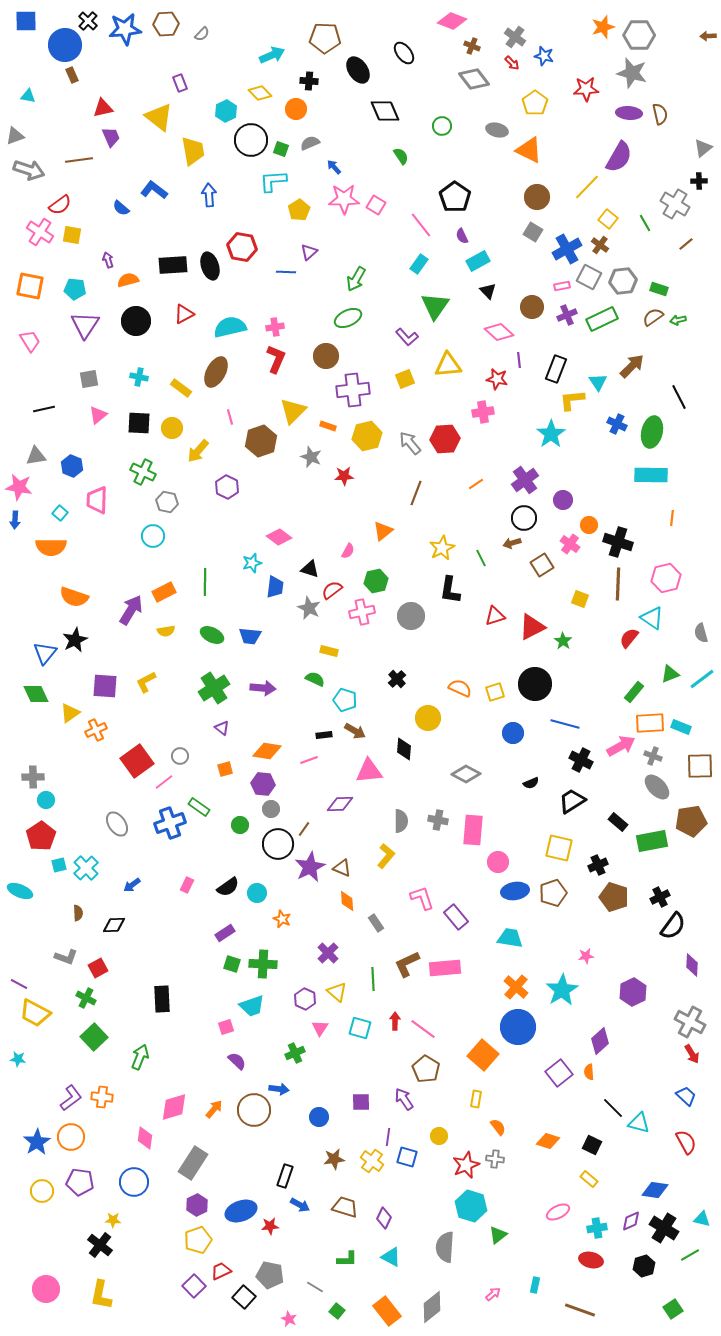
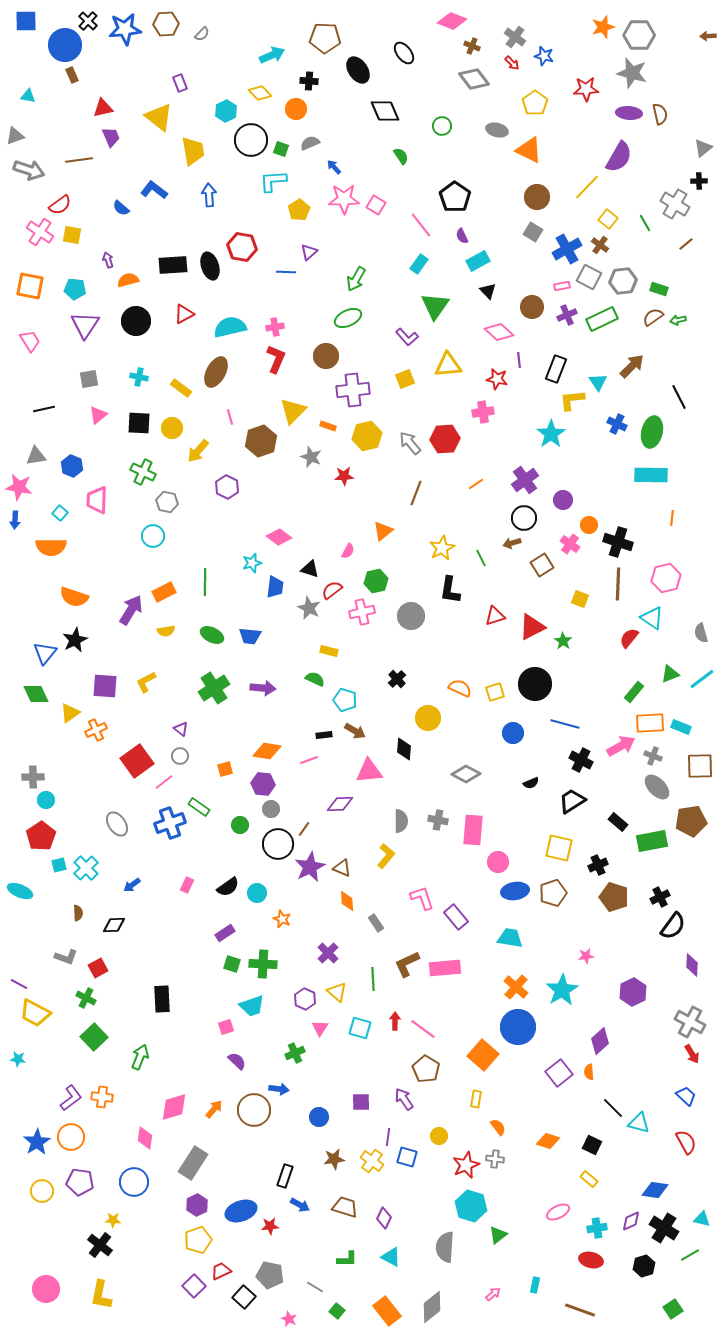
purple triangle at (222, 728): moved 41 px left, 1 px down
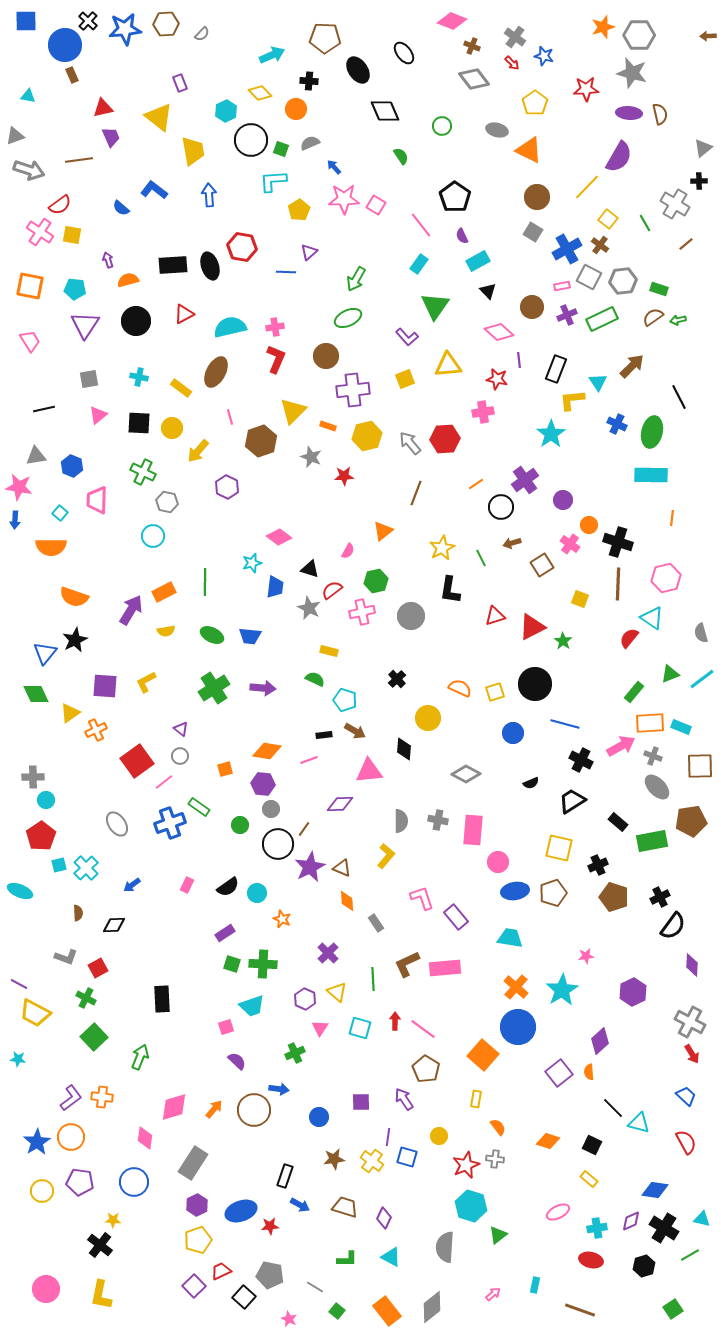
black circle at (524, 518): moved 23 px left, 11 px up
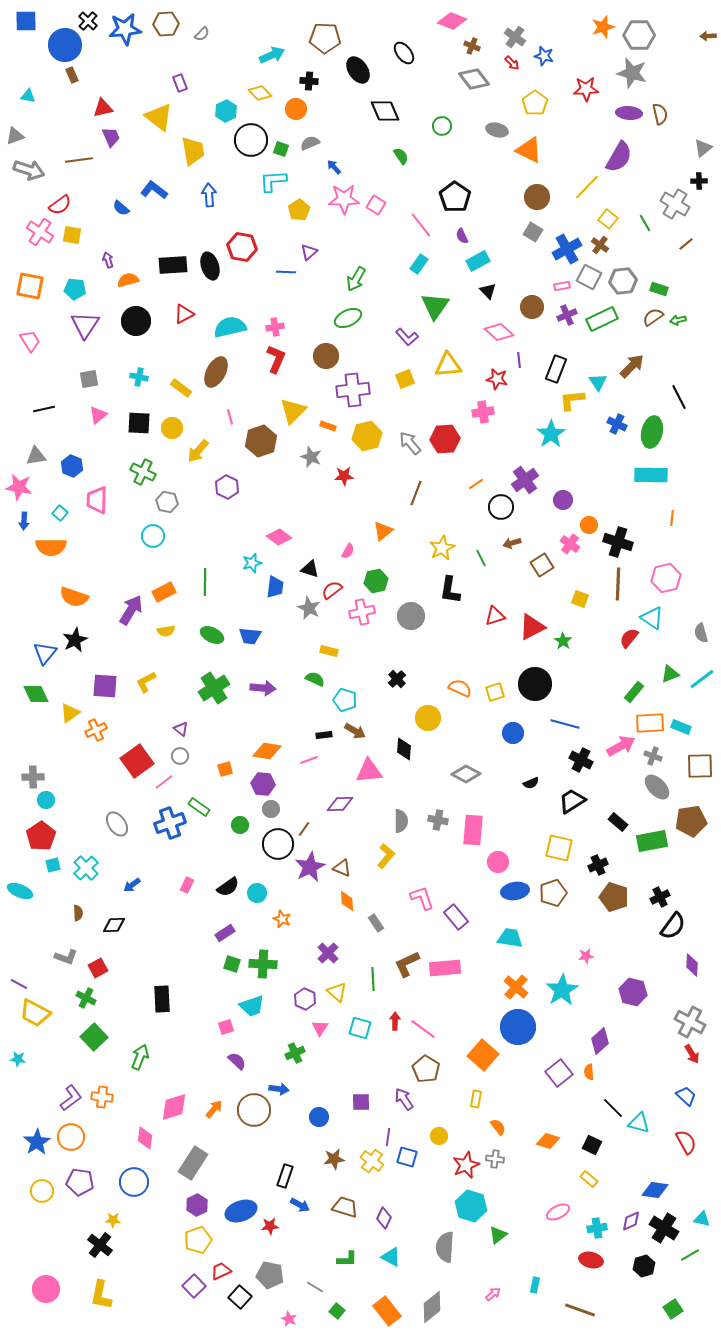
blue arrow at (15, 520): moved 9 px right, 1 px down
cyan square at (59, 865): moved 6 px left
purple hexagon at (633, 992): rotated 20 degrees counterclockwise
black square at (244, 1297): moved 4 px left
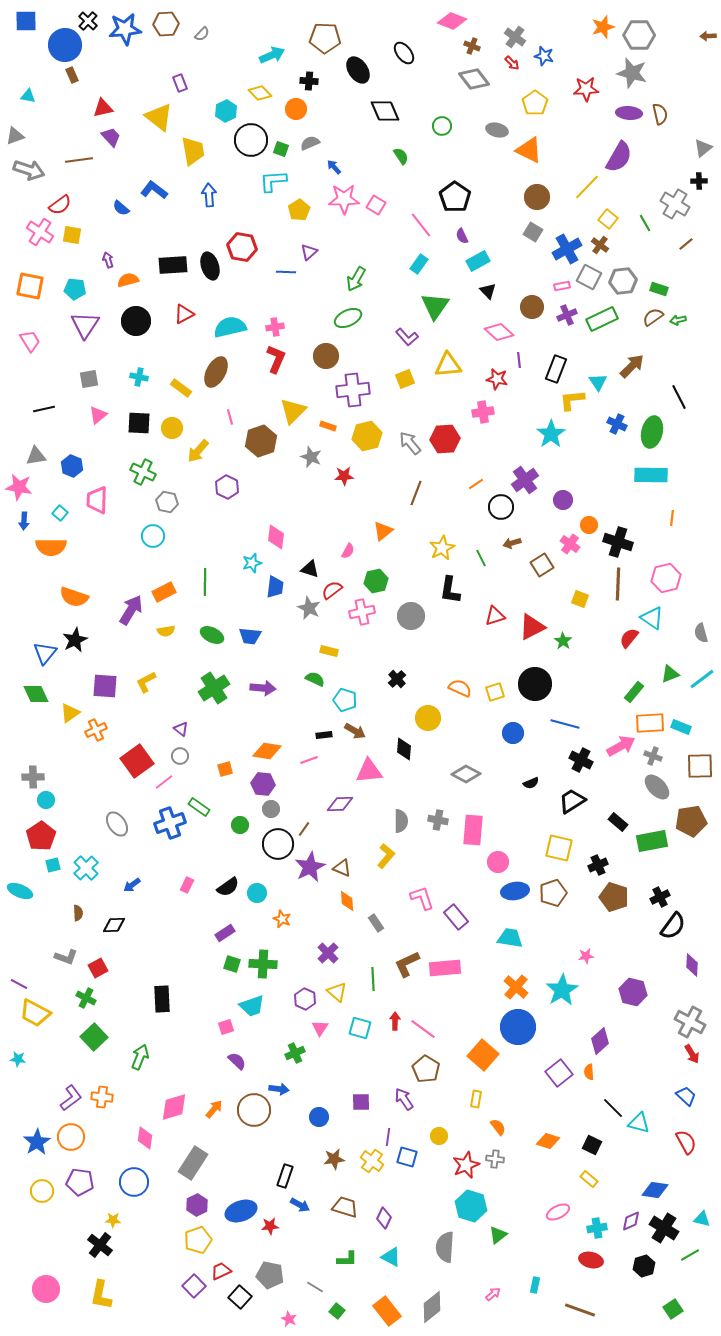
purple trapezoid at (111, 137): rotated 20 degrees counterclockwise
pink diamond at (279, 537): moved 3 px left; rotated 60 degrees clockwise
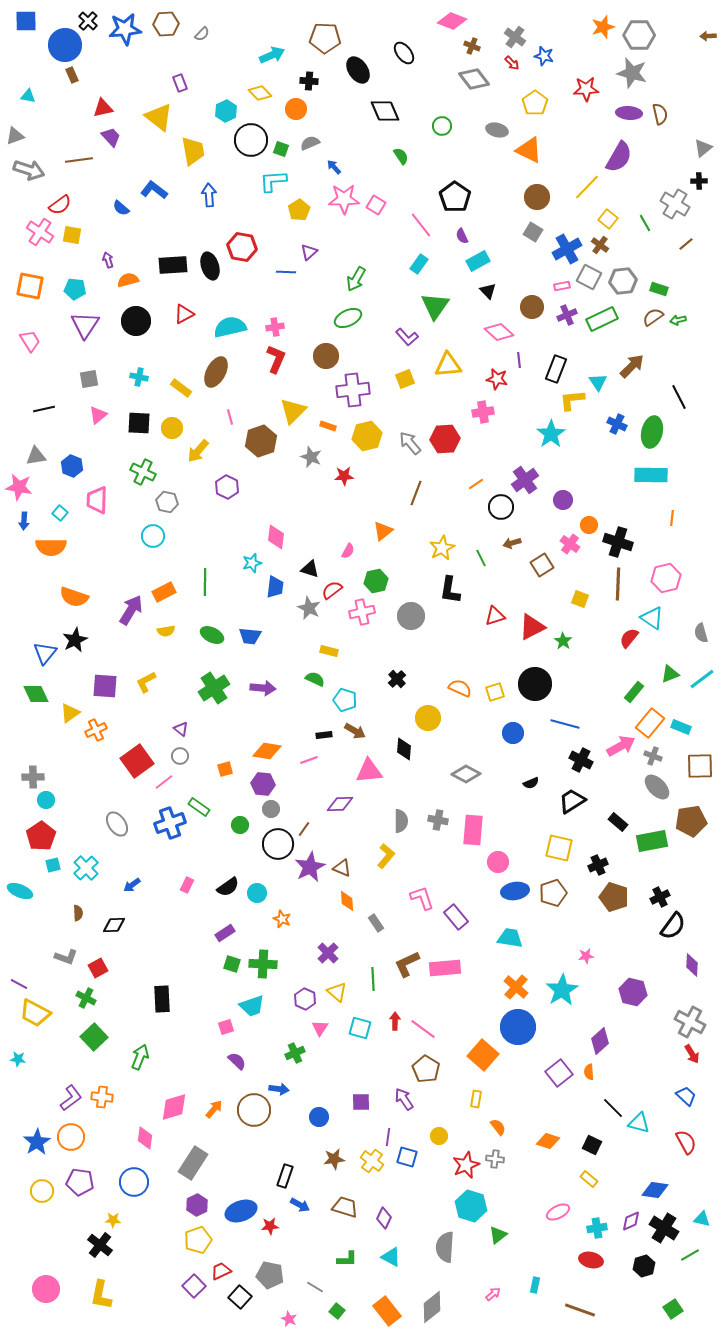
orange rectangle at (650, 723): rotated 48 degrees counterclockwise
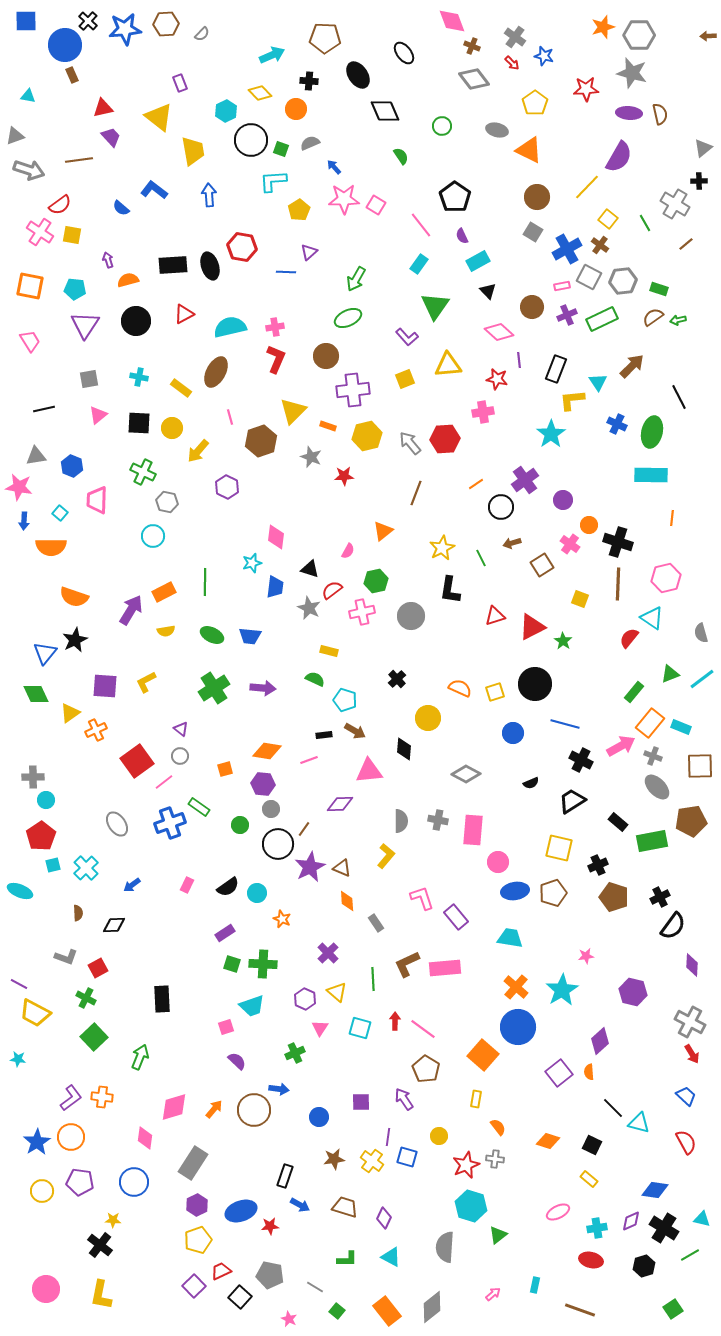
pink diamond at (452, 21): rotated 48 degrees clockwise
black ellipse at (358, 70): moved 5 px down
